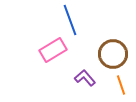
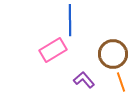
blue line: rotated 20 degrees clockwise
purple L-shape: moved 1 px left, 2 px down
orange line: moved 3 px up
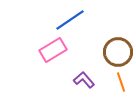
blue line: rotated 56 degrees clockwise
brown circle: moved 5 px right, 2 px up
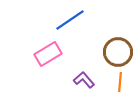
pink rectangle: moved 5 px left, 4 px down
orange line: moved 1 px left; rotated 24 degrees clockwise
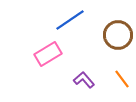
brown circle: moved 17 px up
orange line: moved 2 px right, 3 px up; rotated 42 degrees counterclockwise
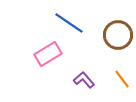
blue line: moved 1 px left, 3 px down; rotated 68 degrees clockwise
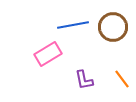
blue line: moved 4 px right, 2 px down; rotated 44 degrees counterclockwise
brown circle: moved 5 px left, 8 px up
purple L-shape: rotated 150 degrees counterclockwise
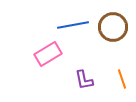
orange line: rotated 18 degrees clockwise
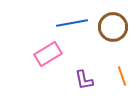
blue line: moved 1 px left, 2 px up
orange line: moved 3 px up
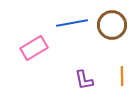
brown circle: moved 1 px left, 2 px up
pink rectangle: moved 14 px left, 6 px up
orange line: rotated 18 degrees clockwise
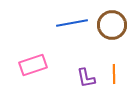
pink rectangle: moved 1 px left, 17 px down; rotated 12 degrees clockwise
orange line: moved 8 px left, 2 px up
purple L-shape: moved 2 px right, 2 px up
